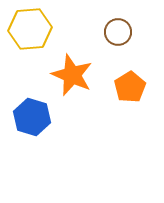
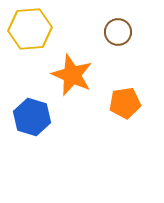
orange pentagon: moved 5 px left, 16 px down; rotated 24 degrees clockwise
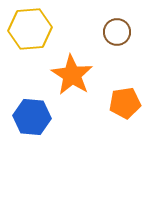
brown circle: moved 1 px left
orange star: rotated 9 degrees clockwise
blue hexagon: rotated 12 degrees counterclockwise
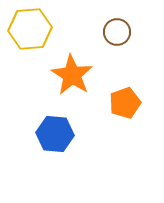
orange pentagon: rotated 12 degrees counterclockwise
blue hexagon: moved 23 px right, 17 px down
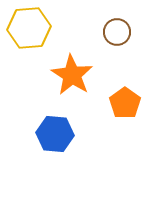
yellow hexagon: moved 1 px left, 1 px up
orange pentagon: rotated 16 degrees counterclockwise
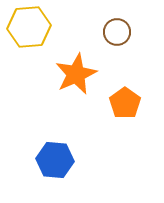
yellow hexagon: moved 1 px up
orange star: moved 4 px right, 1 px up; rotated 15 degrees clockwise
blue hexagon: moved 26 px down
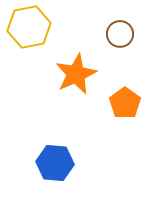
yellow hexagon: rotated 6 degrees counterclockwise
brown circle: moved 3 px right, 2 px down
blue hexagon: moved 3 px down
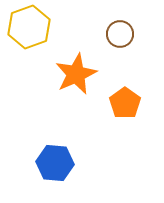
yellow hexagon: rotated 9 degrees counterclockwise
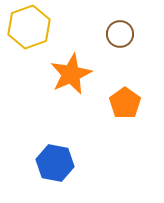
orange star: moved 5 px left
blue hexagon: rotated 6 degrees clockwise
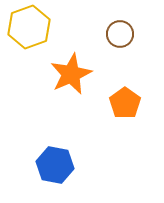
blue hexagon: moved 2 px down
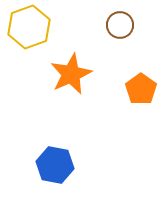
brown circle: moved 9 px up
orange pentagon: moved 16 px right, 14 px up
